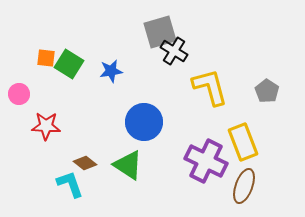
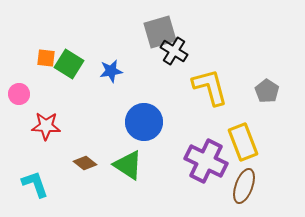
cyan L-shape: moved 35 px left
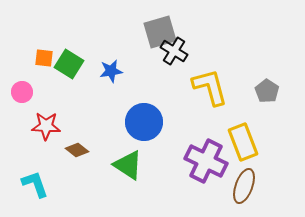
orange square: moved 2 px left
pink circle: moved 3 px right, 2 px up
brown diamond: moved 8 px left, 13 px up
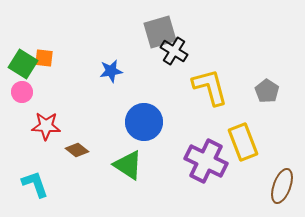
green square: moved 46 px left
brown ellipse: moved 38 px right
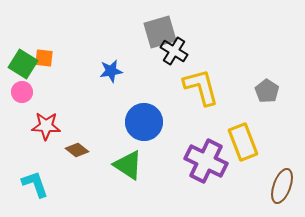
yellow L-shape: moved 9 px left
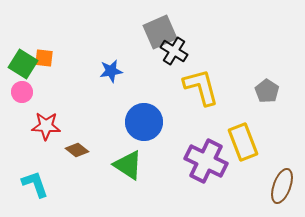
gray square: rotated 8 degrees counterclockwise
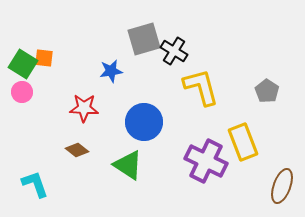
gray square: moved 16 px left, 7 px down; rotated 8 degrees clockwise
red star: moved 38 px right, 18 px up
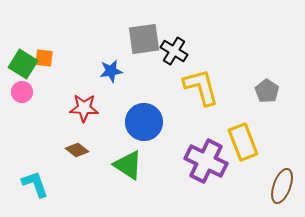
gray square: rotated 8 degrees clockwise
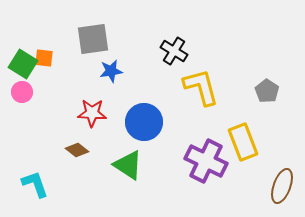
gray square: moved 51 px left
red star: moved 8 px right, 5 px down
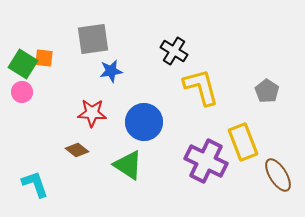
brown ellipse: moved 4 px left, 11 px up; rotated 52 degrees counterclockwise
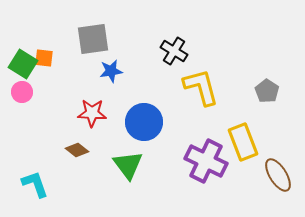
green triangle: rotated 20 degrees clockwise
